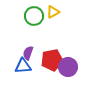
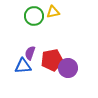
yellow triangle: rotated 16 degrees clockwise
purple semicircle: moved 2 px right
purple circle: moved 1 px down
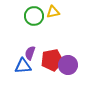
purple circle: moved 3 px up
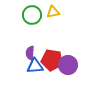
green circle: moved 2 px left, 1 px up
purple semicircle: rotated 16 degrees counterclockwise
red pentagon: rotated 20 degrees clockwise
blue triangle: moved 12 px right
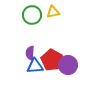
red pentagon: rotated 20 degrees clockwise
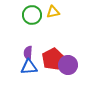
purple semicircle: moved 2 px left
red pentagon: moved 1 px right, 1 px up; rotated 15 degrees clockwise
blue triangle: moved 6 px left, 1 px down
